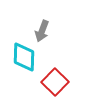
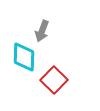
red square: moved 1 px left, 2 px up
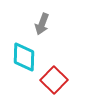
gray arrow: moved 7 px up
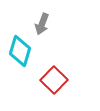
cyan diamond: moved 4 px left, 6 px up; rotated 16 degrees clockwise
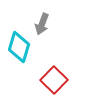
cyan diamond: moved 1 px left, 4 px up
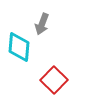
cyan diamond: rotated 12 degrees counterclockwise
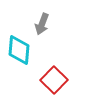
cyan diamond: moved 3 px down
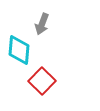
red square: moved 12 px left, 1 px down
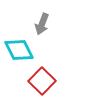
cyan diamond: rotated 32 degrees counterclockwise
